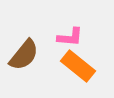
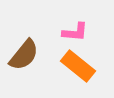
pink L-shape: moved 5 px right, 5 px up
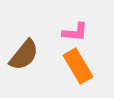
orange rectangle: rotated 20 degrees clockwise
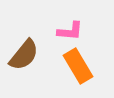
pink L-shape: moved 5 px left, 1 px up
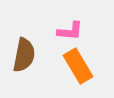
brown semicircle: rotated 28 degrees counterclockwise
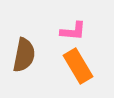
pink L-shape: moved 3 px right
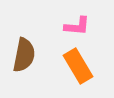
pink L-shape: moved 4 px right, 5 px up
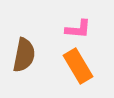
pink L-shape: moved 1 px right, 3 px down
